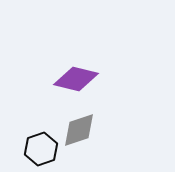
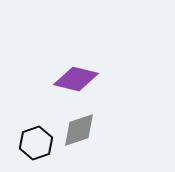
black hexagon: moved 5 px left, 6 px up
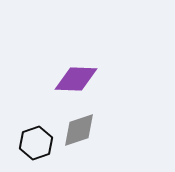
purple diamond: rotated 12 degrees counterclockwise
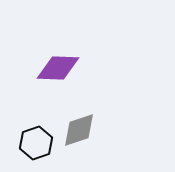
purple diamond: moved 18 px left, 11 px up
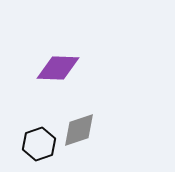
black hexagon: moved 3 px right, 1 px down
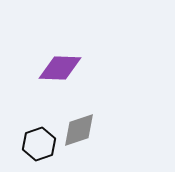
purple diamond: moved 2 px right
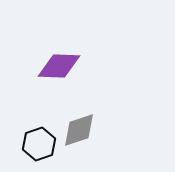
purple diamond: moved 1 px left, 2 px up
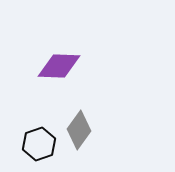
gray diamond: rotated 36 degrees counterclockwise
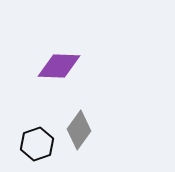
black hexagon: moved 2 px left
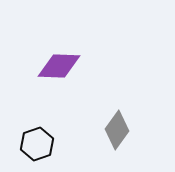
gray diamond: moved 38 px right
